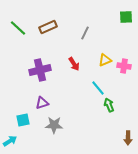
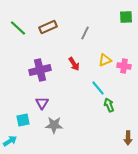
purple triangle: rotated 40 degrees counterclockwise
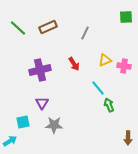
cyan square: moved 2 px down
